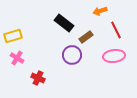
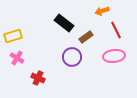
orange arrow: moved 2 px right
purple circle: moved 2 px down
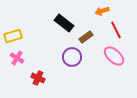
pink ellipse: rotated 50 degrees clockwise
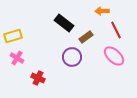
orange arrow: rotated 16 degrees clockwise
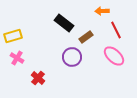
red cross: rotated 16 degrees clockwise
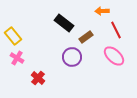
yellow rectangle: rotated 66 degrees clockwise
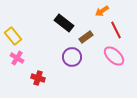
orange arrow: rotated 32 degrees counterclockwise
red cross: rotated 24 degrees counterclockwise
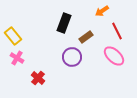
black rectangle: rotated 72 degrees clockwise
red line: moved 1 px right, 1 px down
red cross: rotated 24 degrees clockwise
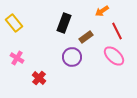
yellow rectangle: moved 1 px right, 13 px up
red cross: moved 1 px right
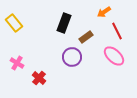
orange arrow: moved 2 px right, 1 px down
pink cross: moved 5 px down
